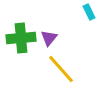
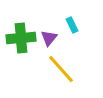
cyan rectangle: moved 17 px left, 13 px down
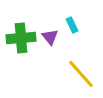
purple triangle: moved 1 px right, 1 px up; rotated 18 degrees counterclockwise
yellow line: moved 20 px right, 5 px down
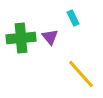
cyan rectangle: moved 1 px right, 7 px up
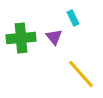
purple triangle: moved 4 px right
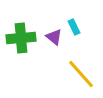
cyan rectangle: moved 1 px right, 9 px down
purple triangle: rotated 12 degrees counterclockwise
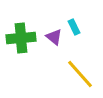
yellow line: moved 1 px left
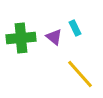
cyan rectangle: moved 1 px right, 1 px down
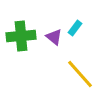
cyan rectangle: rotated 63 degrees clockwise
green cross: moved 2 px up
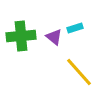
cyan rectangle: rotated 35 degrees clockwise
yellow line: moved 1 px left, 2 px up
